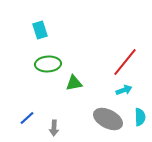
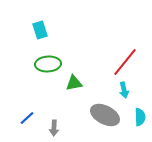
cyan arrow: rotated 98 degrees clockwise
gray ellipse: moved 3 px left, 4 px up
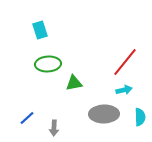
cyan arrow: rotated 91 degrees counterclockwise
gray ellipse: moved 1 px left, 1 px up; rotated 28 degrees counterclockwise
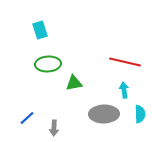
red line: rotated 64 degrees clockwise
cyan arrow: rotated 84 degrees counterclockwise
cyan semicircle: moved 3 px up
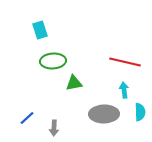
green ellipse: moved 5 px right, 3 px up
cyan semicircle: moved 2 px up
